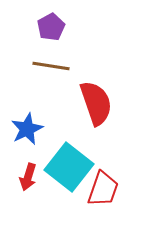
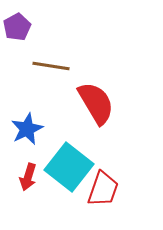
purple pentagon: moved 34 px left
red semicircle: rotated 12 degrees counterclockwise
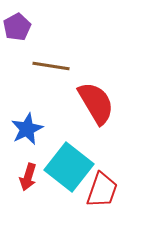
red trapezoid: moved 1 px left, 1 px down
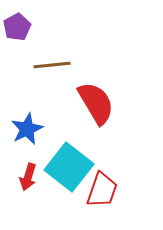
brown line: moved 1 px right, 1 px up; rotated 15 degrees counterclockwise
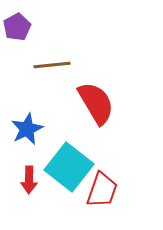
red arrow: moved 1 px right, 3 px down; rotated 16 degrees counterclockwise
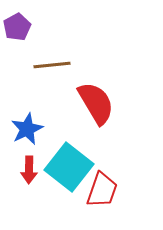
red arrow: moved 10 px up
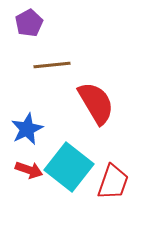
purple pentagon: moved 12 px right, 4 px up
red arrow: rotated 72 degrees counterclockwise
red trapezoid: moved 11 px right, 8 px up
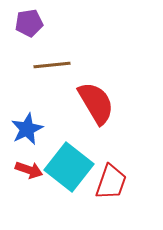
purple pentagon: rotated 20 degrees clockwise
red trapezoid: moved 2 px left
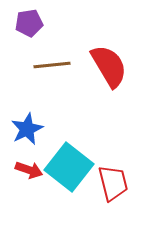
red semicircle: moved 13 px right, 37 px up
red trapezoid: moved 2 px right, 1 px down; rotated 33 degrees counterclockwise
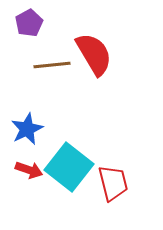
purple pentagon: rotated 20 degrees counterclockwise
red semicircle: moved 15 px left, 12 px up
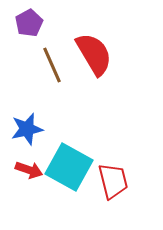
brown line: rotated 72 degrees clockwise
blue star: rotated 12 degrees clockwise
cyan square: rotated 9 degrees counterclockwise
red trapezoid: moved 2 px up
